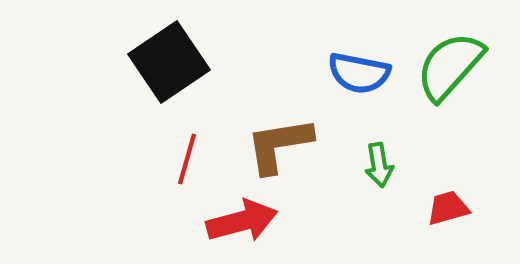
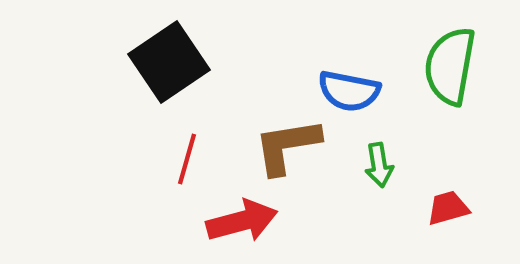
green semicircle: rotated 32 degrees counterclockwise
blue semicircle: moved 10 px left, 18 px down
brown L-shape: moved 8 px right, 1 px down
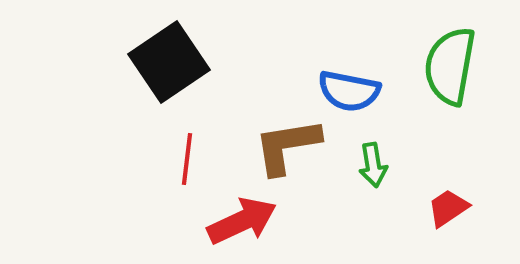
red line: rotated 9 degrees counterclockwise
green arrow: moved 6 px left
red trapezoid: rotated 18 degrees counterclockwise
red arrow: rotated 10 degrees counterclockwise
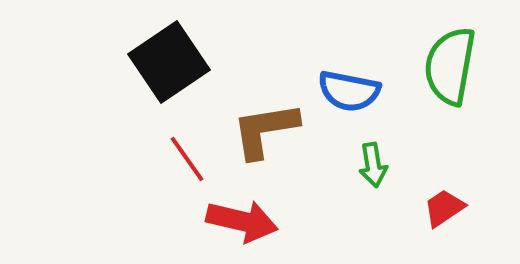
brown L-shape: moved 22 px left, 16 px up
red line: rotated 42 degrees counterclockwise
red trapezoid: moved 4 px left
red arrow: rotated 38 degrees clockwise
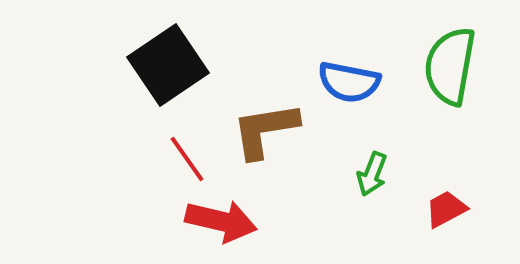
black square: moved 1 px left, 3 px down
blue semicircle: moved 9 px up
green arrow: moved 1 px left, 9 px down; rotated 30 degrees clockwise
red trapezoid: moved 2 px right, 1 px down; rotated 6 degrees clockwise
red arrow: moved 21 px left
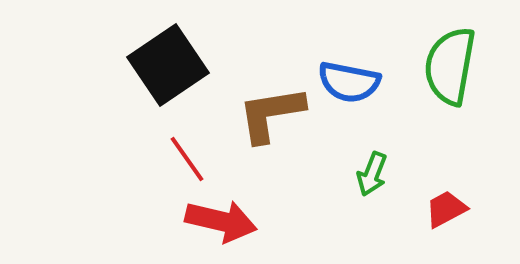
brown L-shape: moved 6 px right, 16 px up
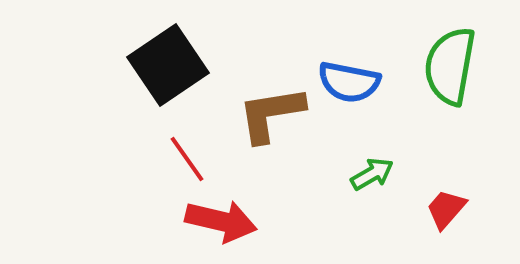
green arrow: rotated 141 degrees counterclockwise
red trapezoid: rotated 21 degrees counterclockwise
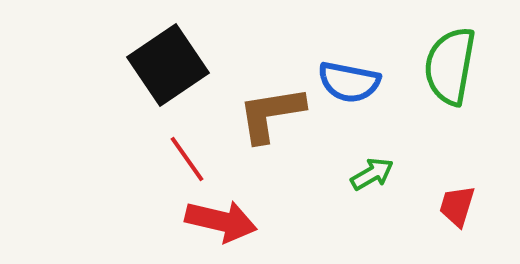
red trapezoid: moved 11 px right, 3 px up; rotated 24 degrees counterclockwise
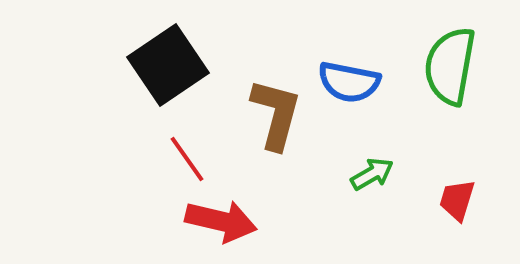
brown L-shape: moved 5 px right; rotated 114 degrees clockwise
red trapezoid: moved 6 px up
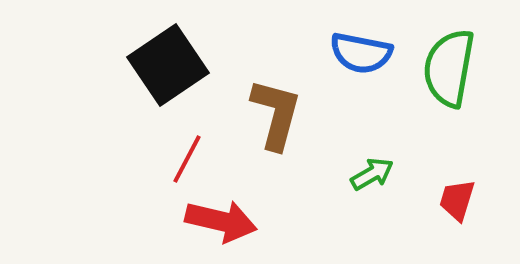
green semicircle: moved 1 px left, 2 px down
blue semicircle: moved 12 px right, 29 px up
red line: rotated 63 degrees clockwise
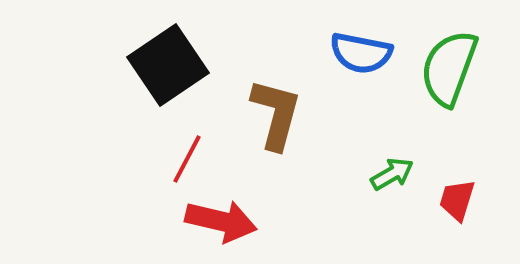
green semicircle: rotated 10 degrees clockwise
green arrow: moved 20 px right
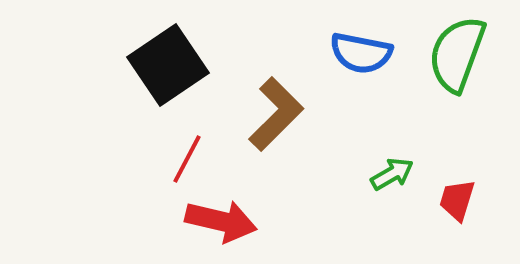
green semicircle: moved 8 px right, 14 px up
brown L-shape: rotated 30 degrees clockwise
